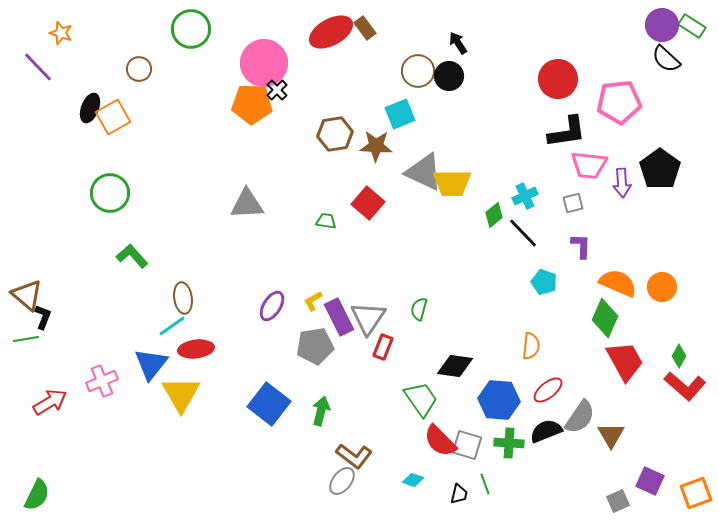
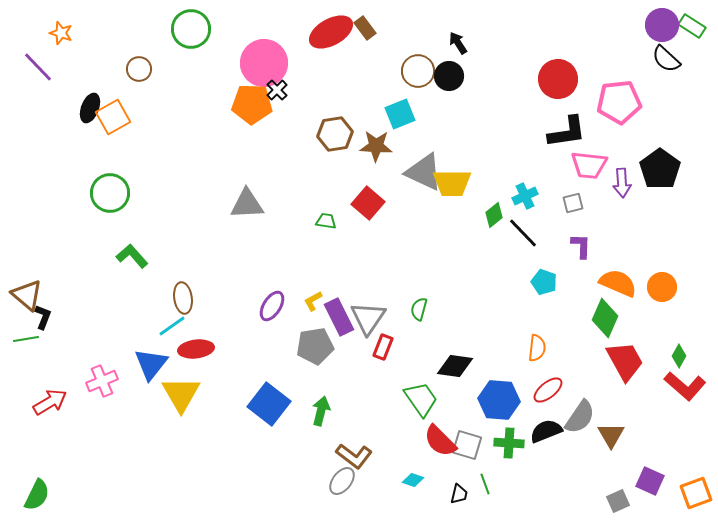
orange semicircle at (531, 346): moved 6 px right, 2 px down
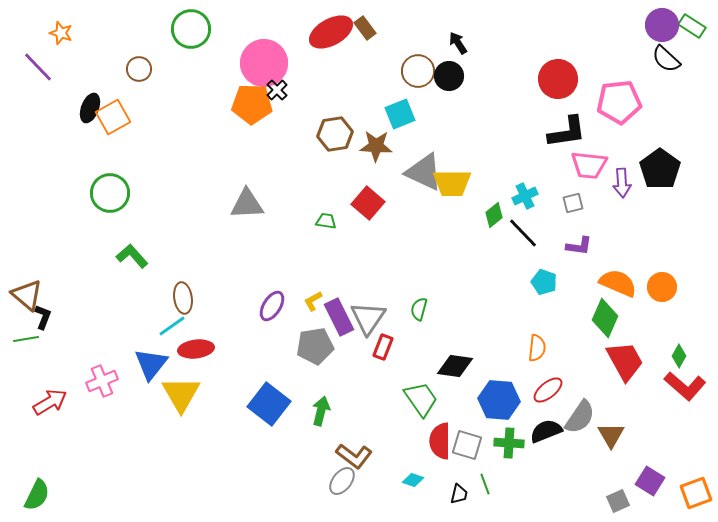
purple L-shape at (581, 246): moved 2 px left; rotated 96 degrees clockwise
red semicircle at (440, 441): rotated 45 degrees clockwise
purple square at (650, 481): rotated 8 degrees clockwise
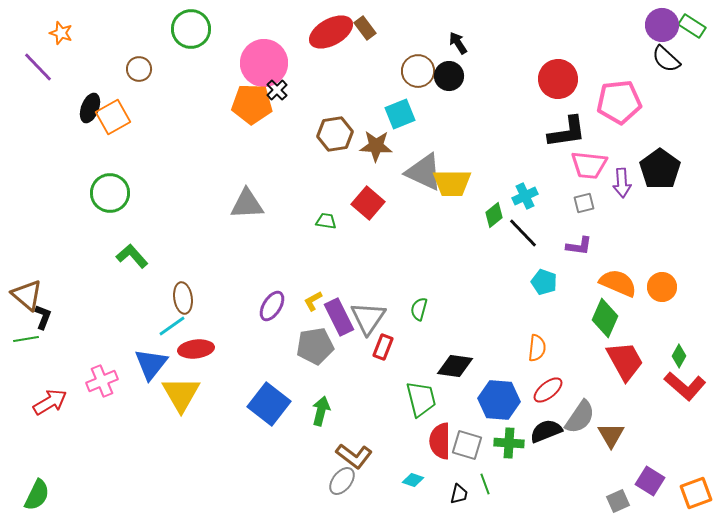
gray square at (573, 203): moved 11 px right
green trapezoid at (421, 399): rotated 21 degrees clockwise
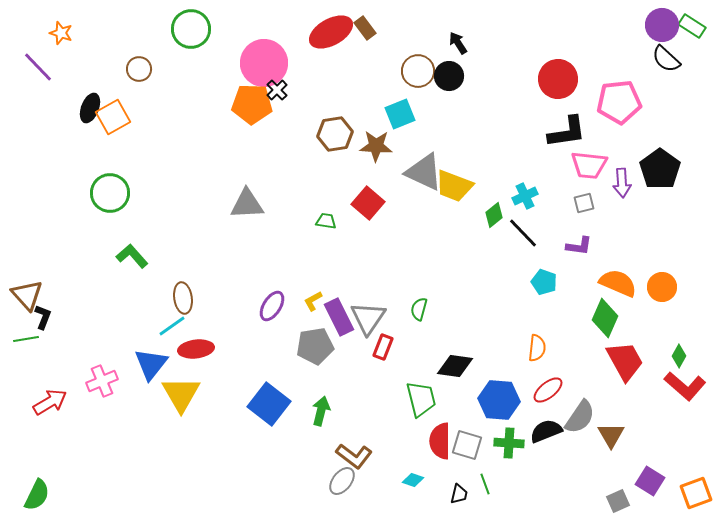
yellow trapezoid at (452, 183): moved 2 px right, 3 px down; rotated 21 degrees clockwise
brown triangle at (27, 295): rotated 8 degrees clockwise
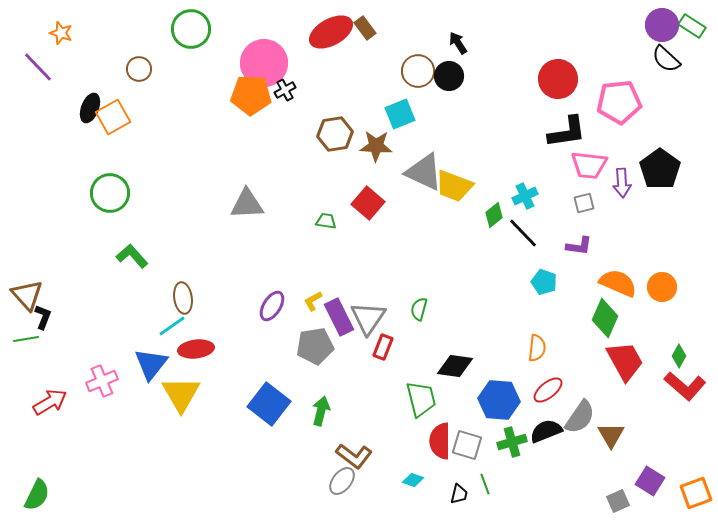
black cross at (277, 90): moved 8 px right; rotated 15 degrees clockwise
orange pentagon at (252, 104): moved 1 px left, 9 px up
green cross at (509, 443): moved 3 px right, 1 px up; rotated 20 degrees counterclockwise
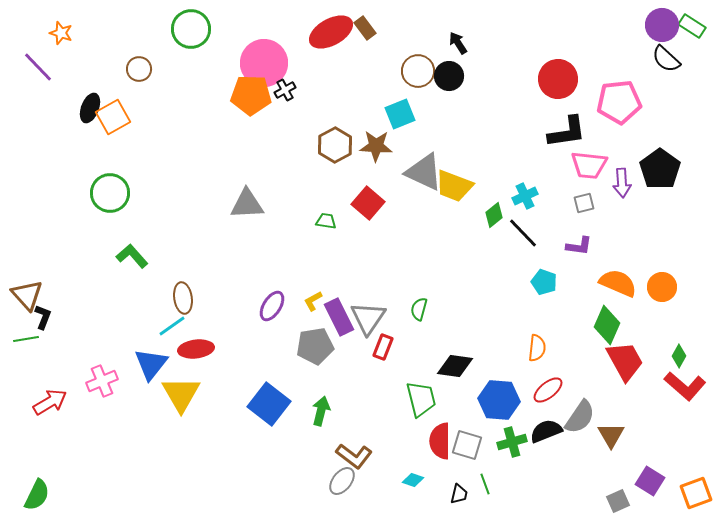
brown hexagon at (335, 134): moved 11 px down; rotated 20 degrees counterclockwise
green diamond at (605, 318): moved 2 px right, 7 px down
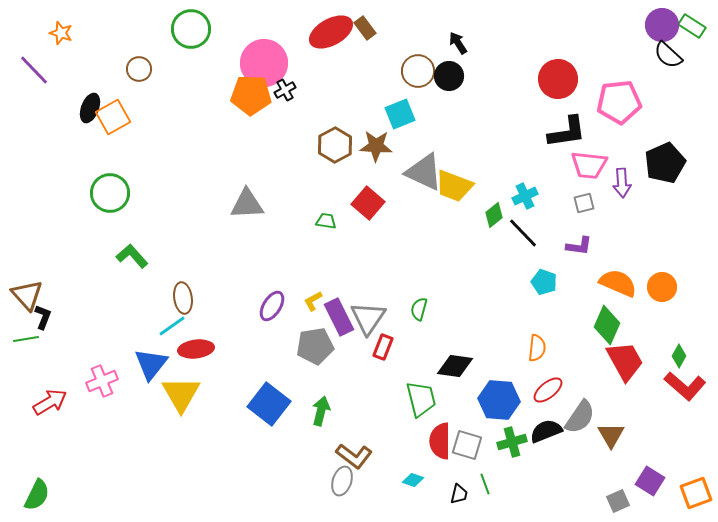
black semicircle at (666, 59): moved 2 px right, 4 px up
purple line at (38, 67): moved 4 px left, 3 px down
black pentagon at (660, 169): moved 5 px right, 6 px up; rotated 12 degrees clockwise
gray ellipse at (342, 481): rotated 20 degrees counterclockwise
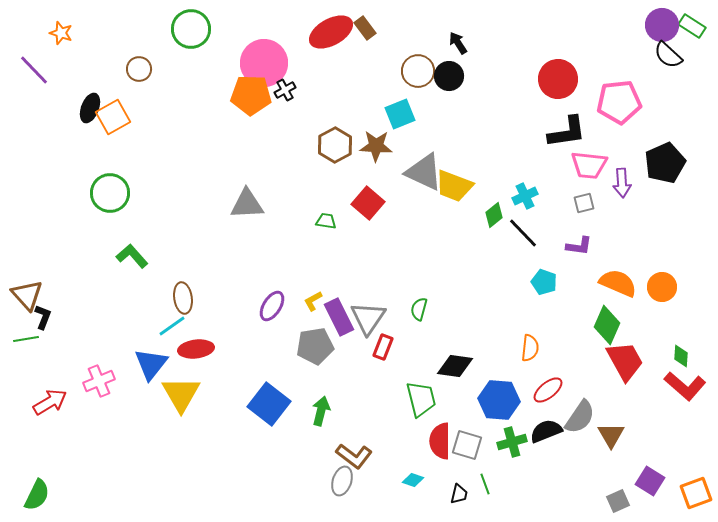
orange semicircle at (537, 348): moved 7 px left
green diamond at (679, 356): moved 2 px right; rotated 25 degrees counterclockwise
pink cross at (102, 381): moved 3 px left
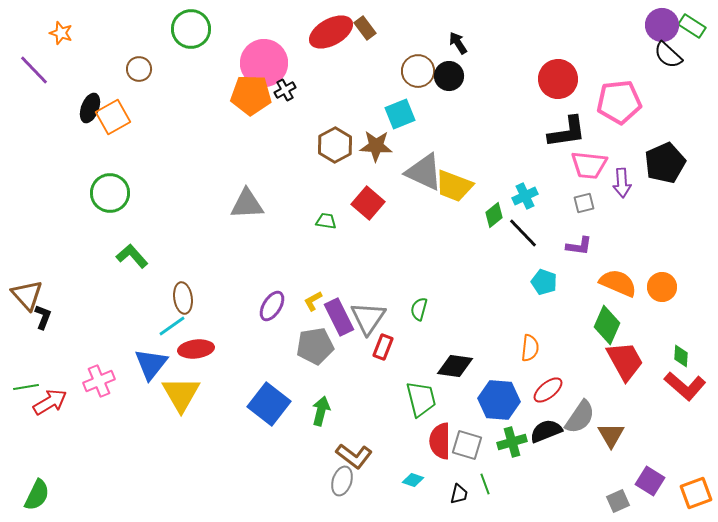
green line at (26, 339): moved 48 px down
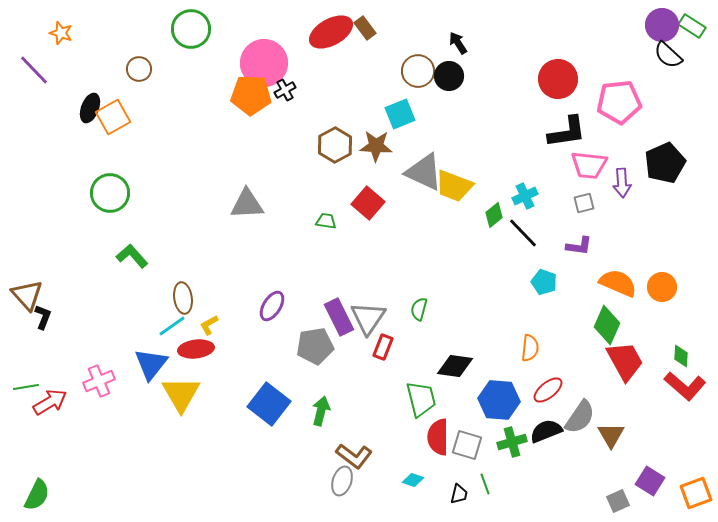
yellow L-shape at (313, 301): moved 104 px left, 24 px down
red semicircle at (440, 441): moved 2 px left, 4 px up
